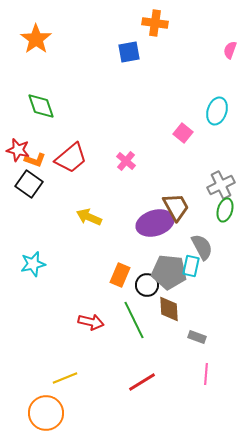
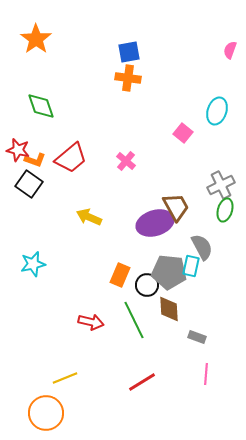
orange cross: moved 27 px left, 55 px down
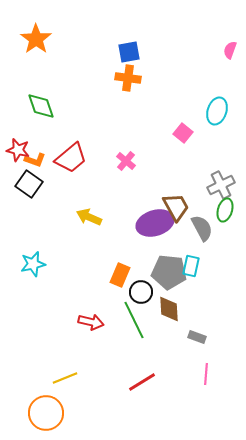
gray semicircle: moved 19 px up
black circle: moved 6 px left, 7 px down
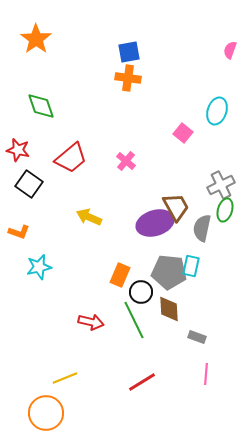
orange L-shape: moved 16 px left, 72 px down
gray semicircle: rotated 140 degrees counterclockwise
cyan star: moved 6 px right, 3 px down
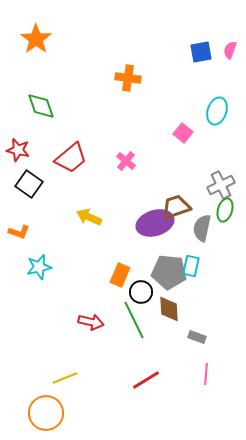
blue square: moved 72 px right
brown trapezoid: rotated 80 degrees counterclockwise
red line: moved 4 px right, 2 px up
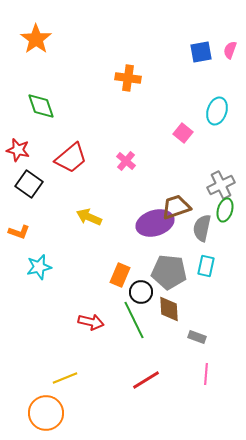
cyan rectangle: moved 15 px right
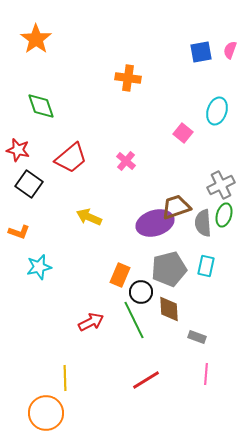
green ellipse: moved 1 px left, 5 px down
gray semicircle: moved 1 px right, 5 px up; rotated 16 degrees counterclockwise
gray pentagon: moved 3 px up; rotated 20 degrees counterclockwise
red arrow: rotated 40 degrees counterclockwise
yellow line: rotated 70 degrees counterclockwise
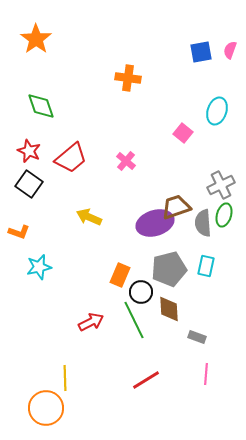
red star: moved 11 px right, 1 px down; rotated 10 degrees clockwise
orange circle: moved 5 px up
